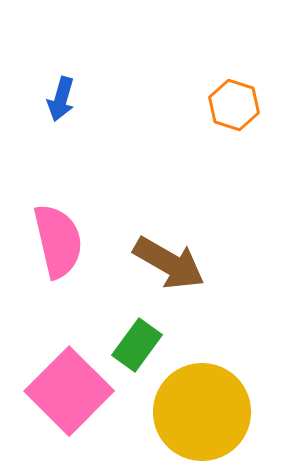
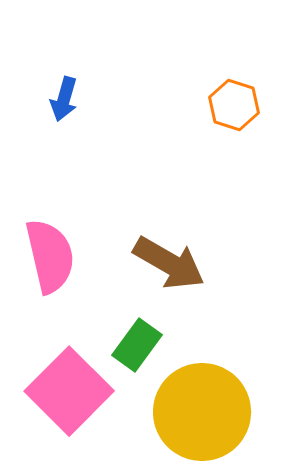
blue arrow: moved 3 px right
pink semicircle: moved 8 px left, 15 px down
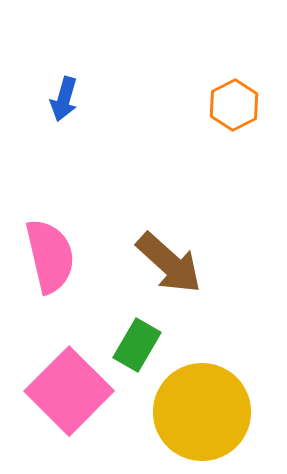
orange hexagon: rotated 15 degrees clockwise
brown arrow: rotated 12 degrees clockwise
green rectangle: rotated 6 degrees counterclockwise
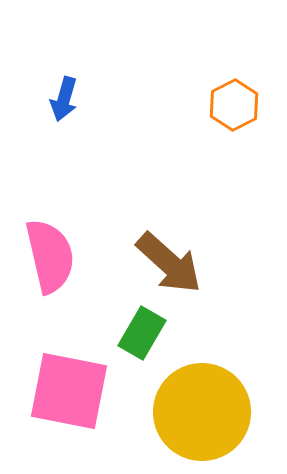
green rectangle: moved 5 px right, 12 px up
pink square: rotated 34 degrees counterclockwise
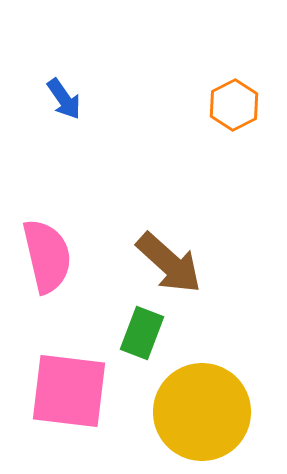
blue arrow: rotated 51 degrees counterclockwise
pink semicircle: moved 3 px left
green rectangle: rotated 9 degrees counterclockwise
pink square: rotated 4 degrees counterclockwise
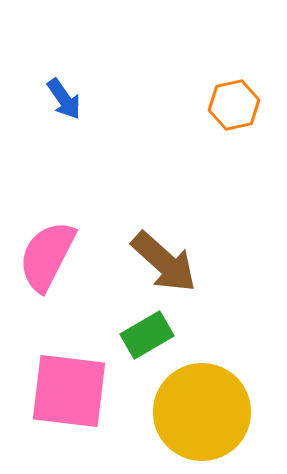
orange hexagon: rotated 15 degrees clockwise
pink semicircle: rotated 140 degrees counterclockwise
brown arrow: moved 5 px left, 1 px up
green rectangle: moved 5 px right, 2 px down; rotated 39 degrees clockwise
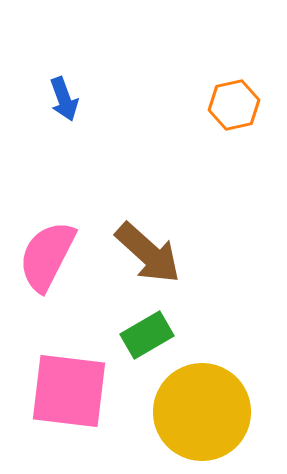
blue arrow: rotated 15 degrees clockwise
brown arrow: moved 16 px left, 9 px up
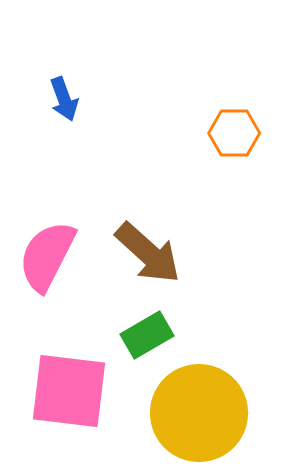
orange hexagon: moved 28 px down; rotated 12 degrees clockwise
yellow circle: moved 3 px left, 1 px down
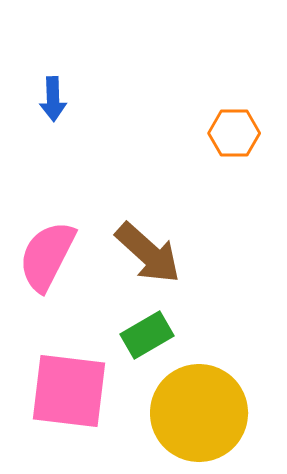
blue arrow: moved 11 px left; rotated 18 degrees clockwise
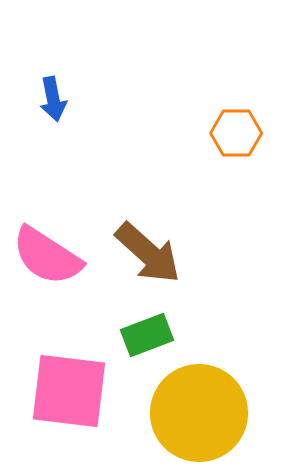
blue arrow: rotated 9 degrees counterclockwise
orange hexagon: moved 2 px right
pink semicircle: rotated 84 degrees counterclockwise
green rectangle: rotated 9 degrees clockwise
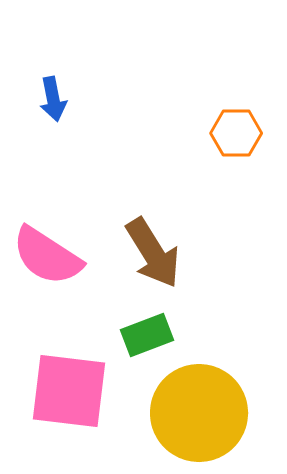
brown arrow: moved 5 px right; rotated 16 degrees clockwise
